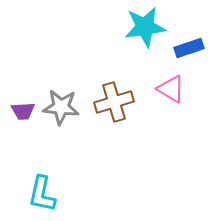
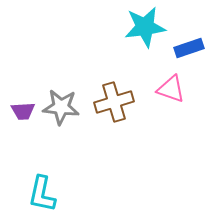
pink triangle: rotated 12 degrees counterclockwise
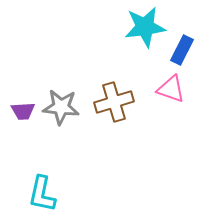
blue rectangle: moved 7 px left, 2 px down; rotated 44 degrees counterclockwise
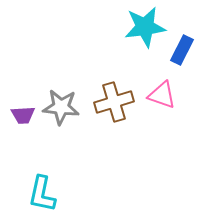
pink triangle: moved 9 px left, 6 px down
purple trapezoid: moved 4 px down
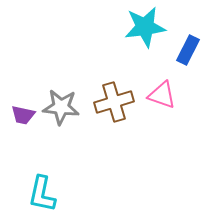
blue rectangle: moved 6 px right
purple trapezoid: rotated 15 degrees clockwise
